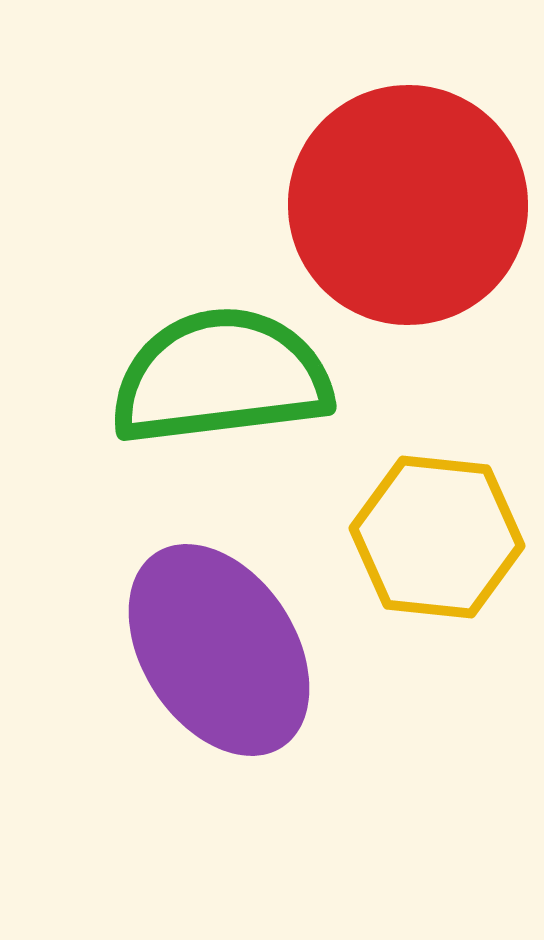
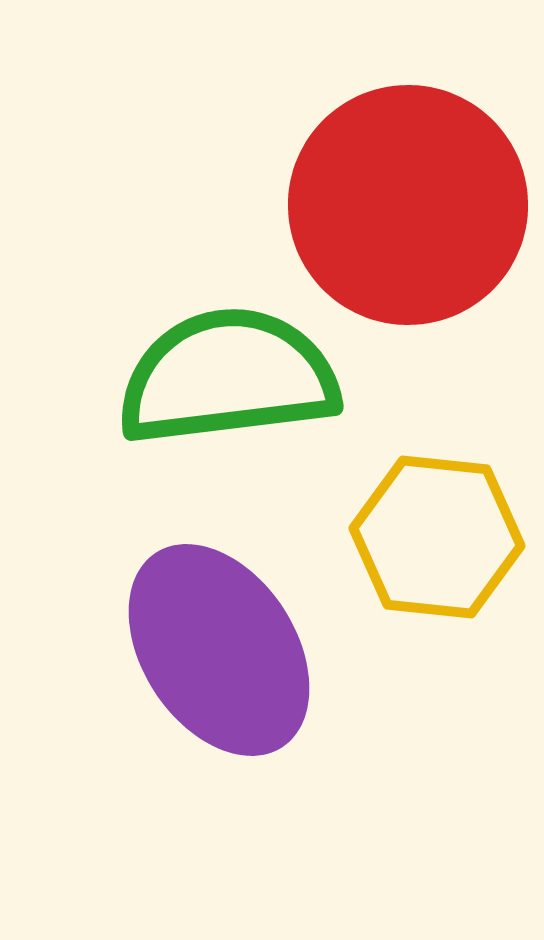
green semicircle: moved 7 px right
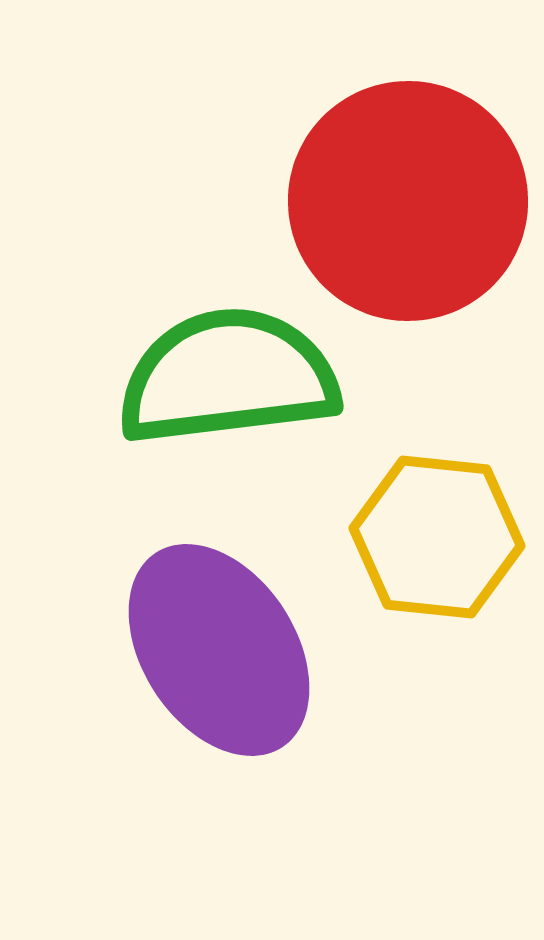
red circle: moved 4 px up
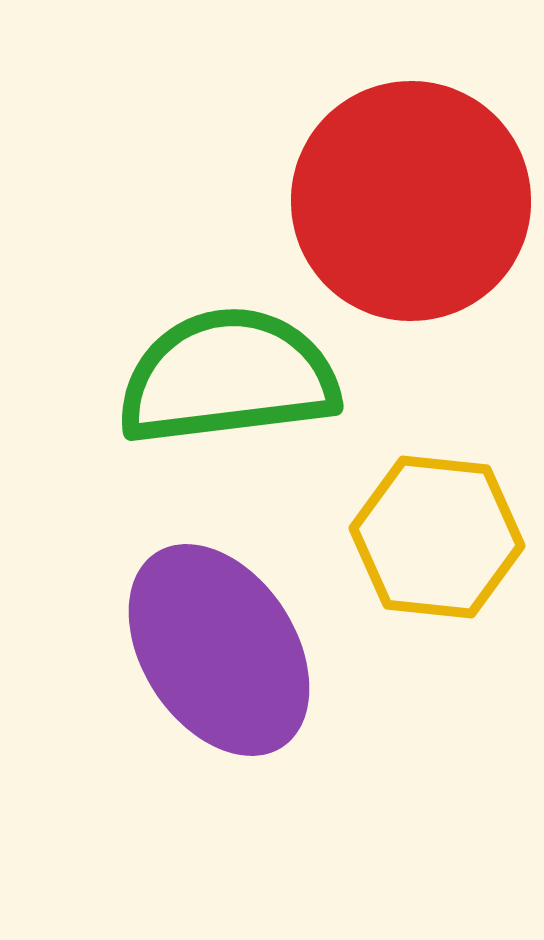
red circle: moved 3 px right
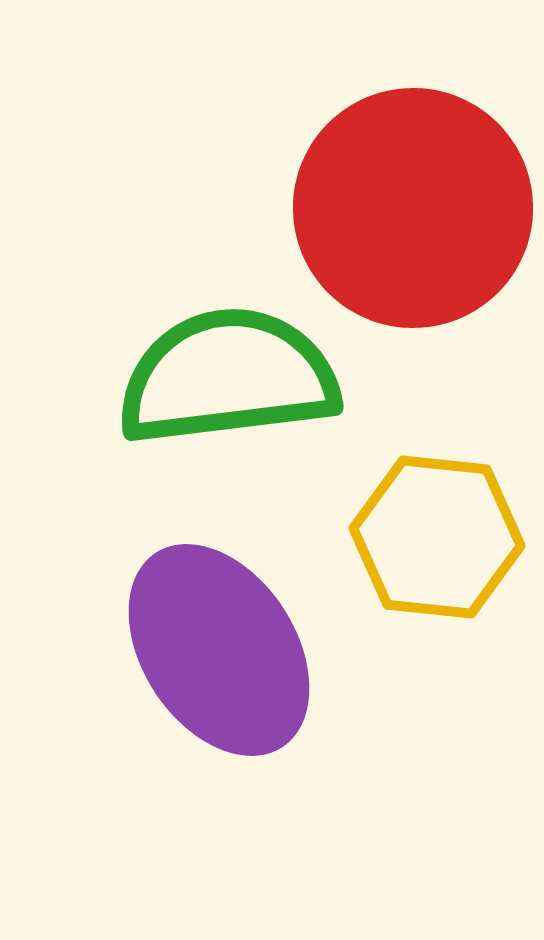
red circle: moved 2 px right, 7 px down
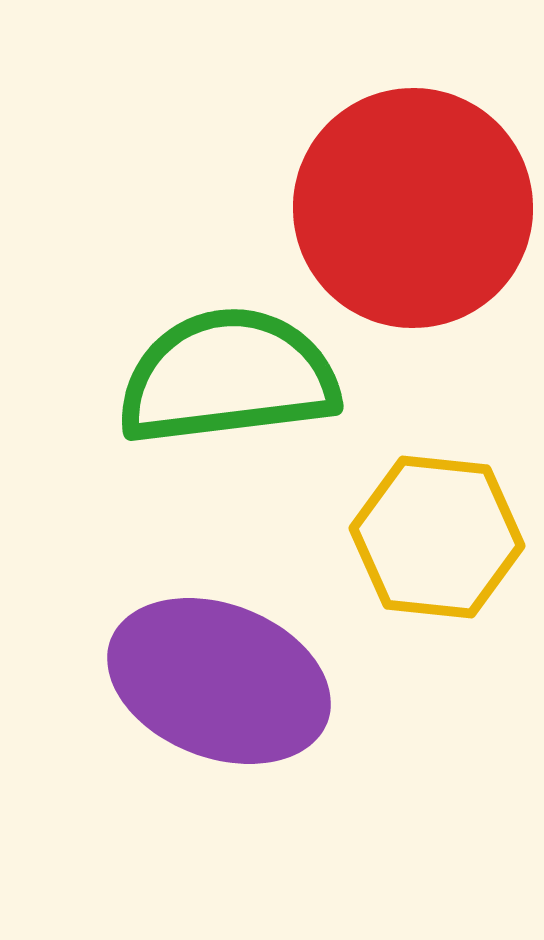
purple ellipse: moved 31 px down; rotated 36 degrees counterclockwise
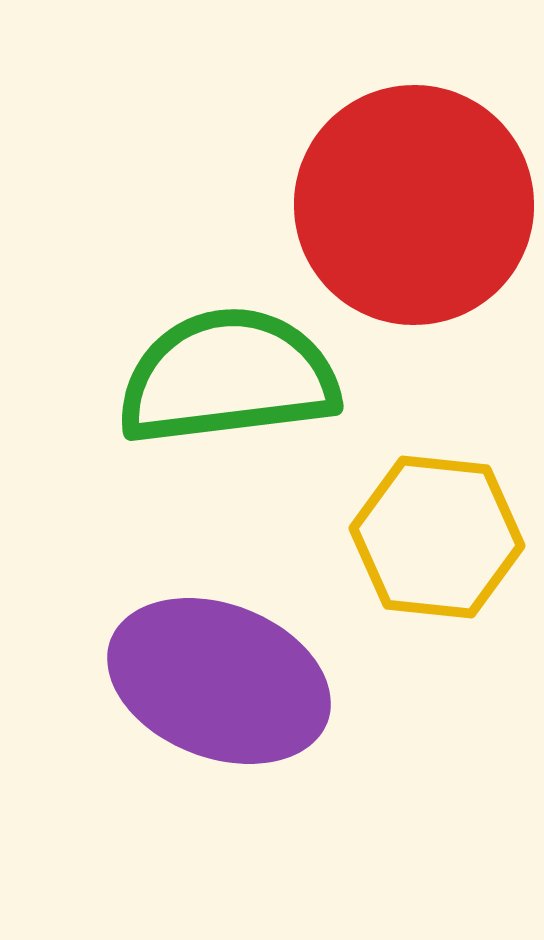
red circle: moved 1 px right, 3 px up
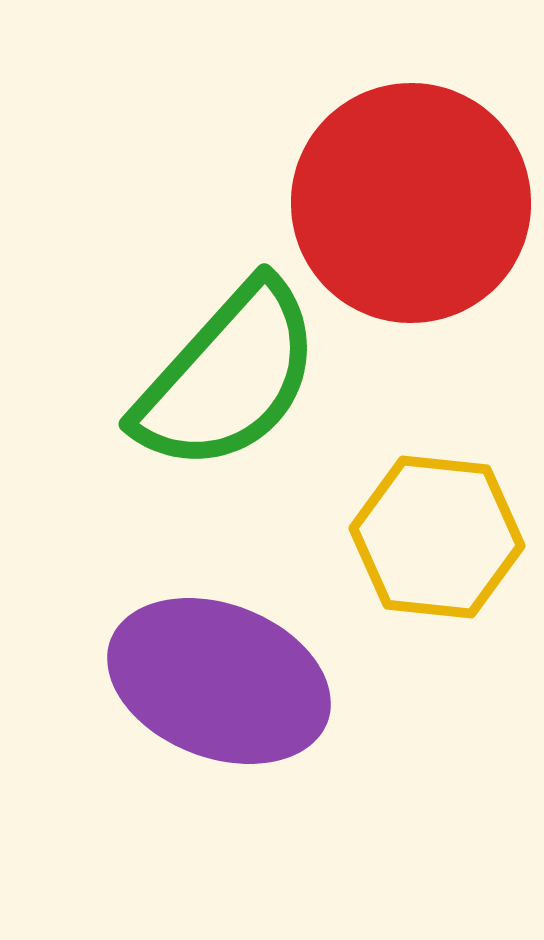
red circle: moved 3 px left, 2 px up
green semicircle: rotated 139 degrees clockwise
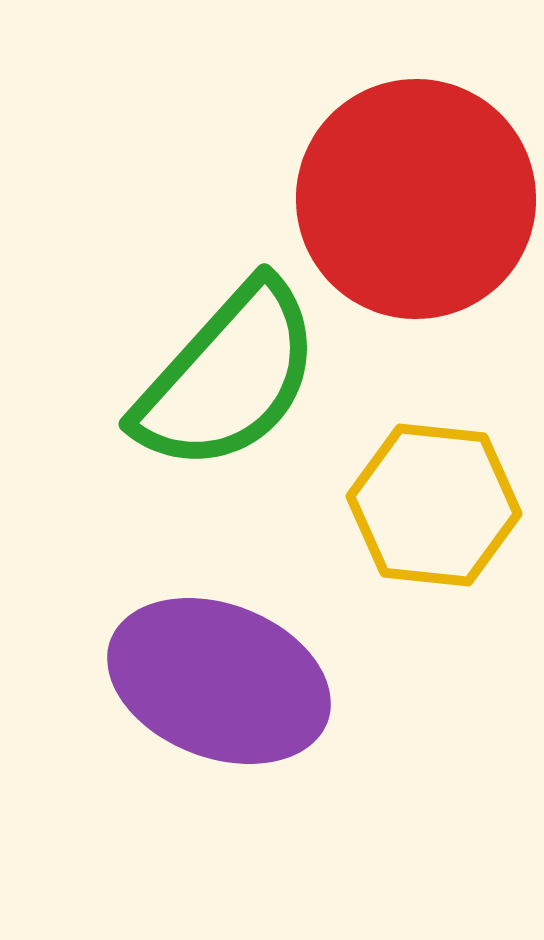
red circle: moved 5 px right, 4 px up
yellow hexagon: moved 3 px left, 32 px up
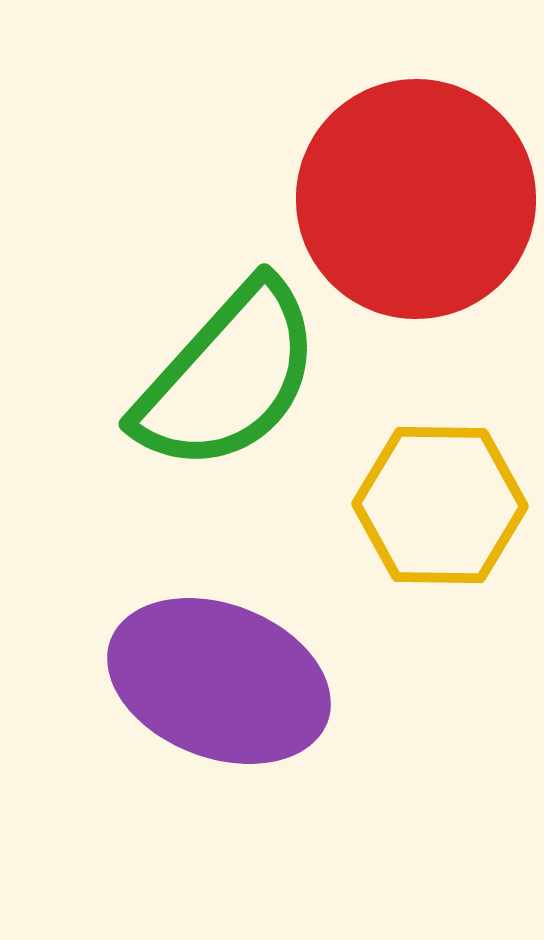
yellow hexagon: moved 6 px right; rotated 5 degrees counterclockwise
